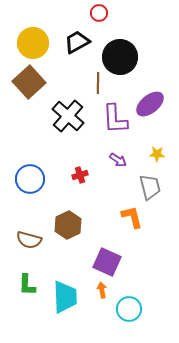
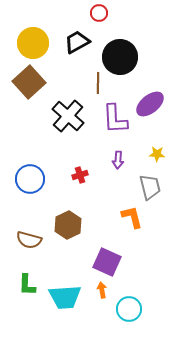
purple arrow: rotated 60 degrees clockwise
cyan trapezoid: rotated 88 degrees clockwise
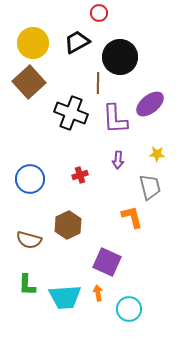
black cross: moved 3 px right, 3 px up; rotated 20 degrees counterclockwise
orange arrow: moved 4 px left, 3 px down
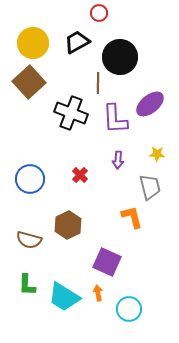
red cross: rotated 28 degrees counterclockwise
cyan trapezoid: moved 1 px left; rotated 36 degrees clockwise
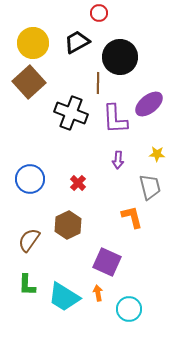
purple ellipse: moved 1 px left
red cross: moved 2 px left, 8 px down
brown semicircle: rotated 110 degrees clockwise
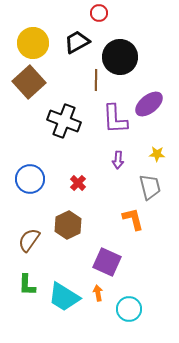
brown line: moved 2 px left, 3 px up
black cross: moved 7 px left, 8 px down
orange L-shape: moved 1 px right, 2 px down
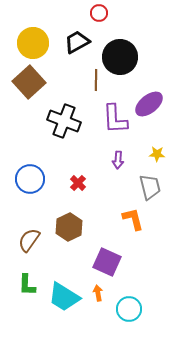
brown hexagon: moved 1 px right, 2 px down
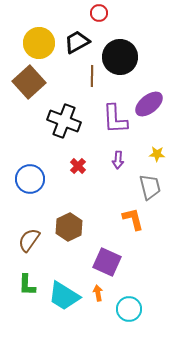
yellow circle: moved 6 px right
brown line: moved 4 px left, 4 px up
red cross: moved 17 px up
cyan trapezoid: moved 1 px up
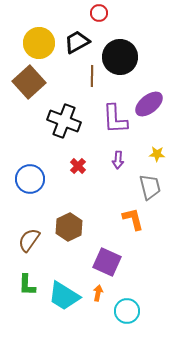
orange arrow: rotated 21 degrees clockwise
cyan circle: moved 2 px left, 2 px down
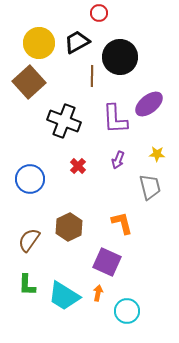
purple arrow: rotated 18 degrees clockwise
orange L-shape: moved 11 px left, 4 px down
